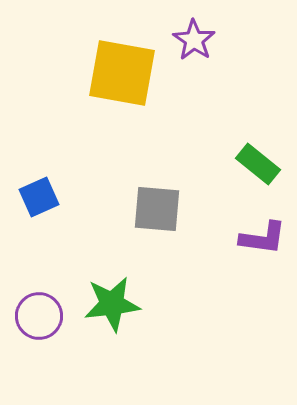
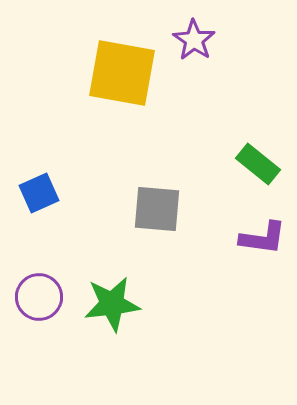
blue square: moved 4 px up
purple circle: moved 19 px up
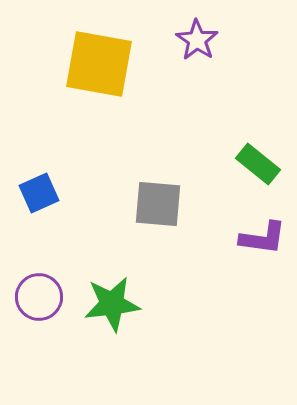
purple star: moved 3 px right
yellow square: moved 23 px left, 9 px up
gray square: moved 1 px right, 5 px up
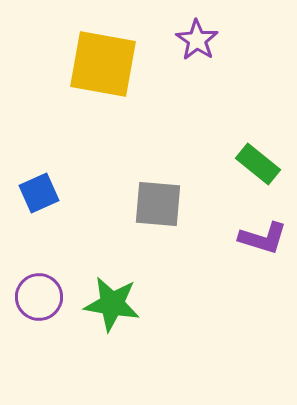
yellow square: moved 4 px right
purple L-shape: rotated 9 degrees clockwise
green star: rotated 16 degrees clockwise
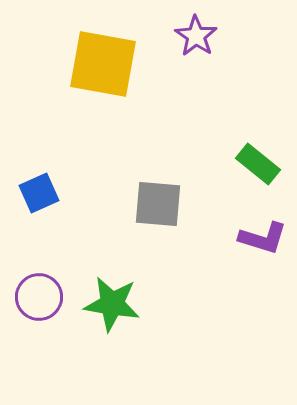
purple star: moved 1 px left, 4 px up
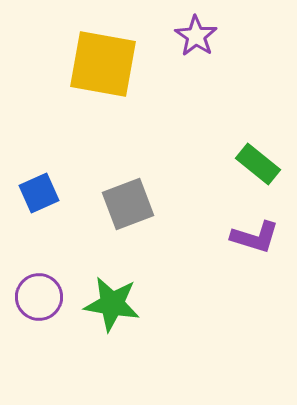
gray square: moved 30 px left; rotated 26 degrees counterclockwise
purple L-shape: moved 8 px left, 1 px up
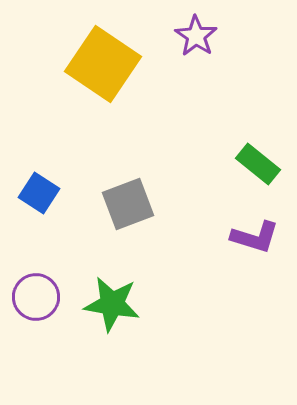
yellow square: rotated 24 degrees clockwise
blue square: rotated 33 degrees counterclockwise
purple circle: moved 3 px left
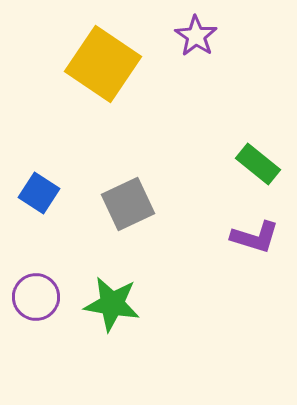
gray square: rotated 4 degrees counterclockwise
